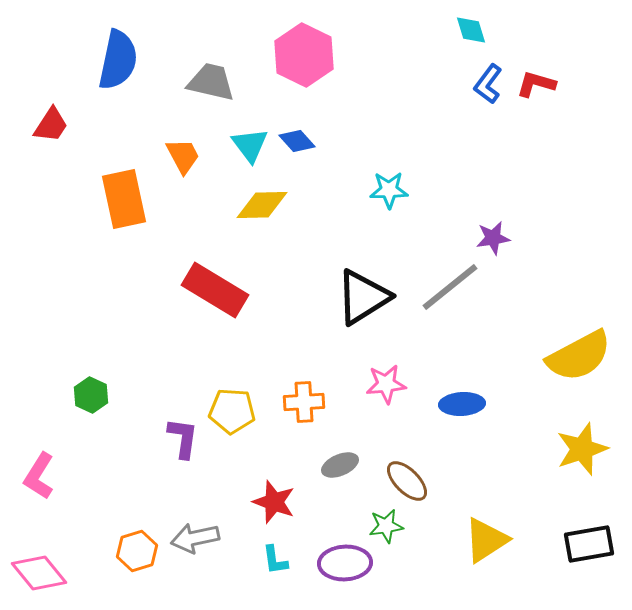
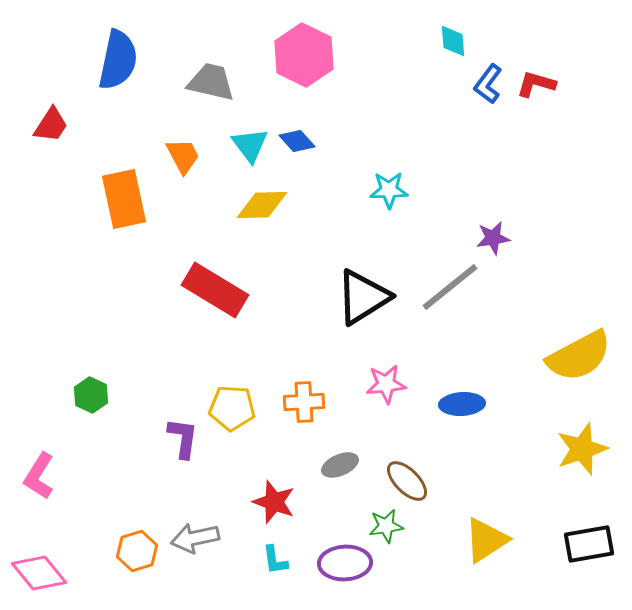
cyan diamond: moved 18 px left, 11 px down; rotated 12 degrees clockwise
yellow pentagon: moved 3 px up
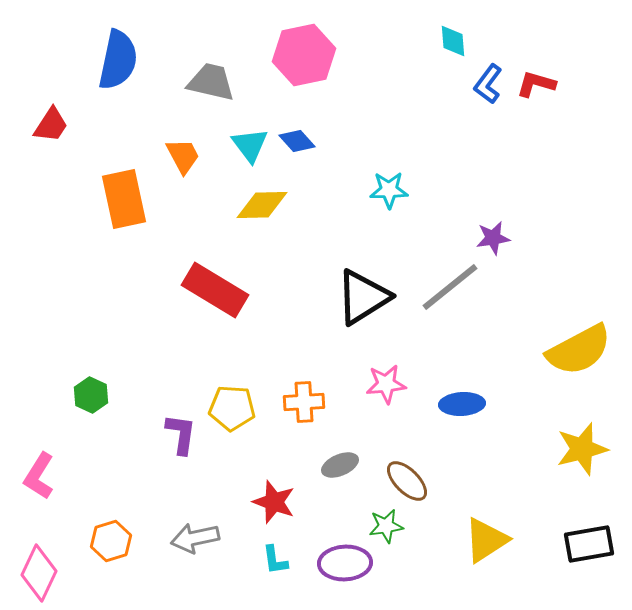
pink hexagon: rotated 22 degrees clockwise
yellow semicircle: moved 6 px up
purple L-shape: moved 2 px left, 4 px up
yellow star: rotated 4 degrees clockwise
orange hexagon: moved 26 px left, 10 px up
pink diamond: rotated 64 degrees clockwise
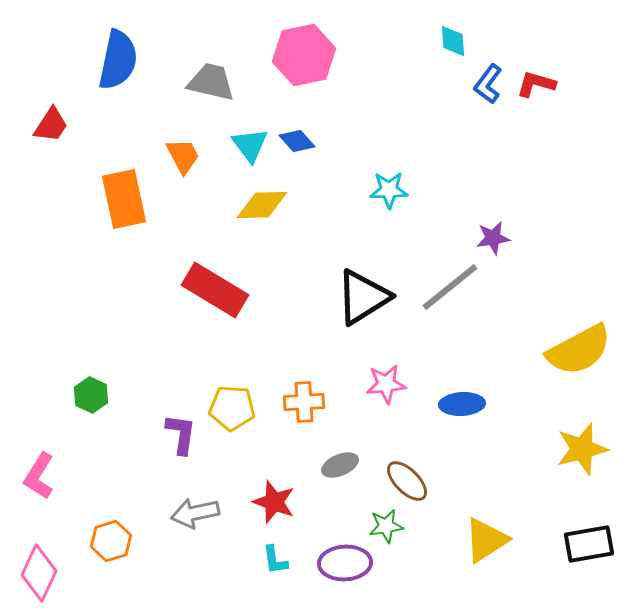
gray arrow: moved 25 px up
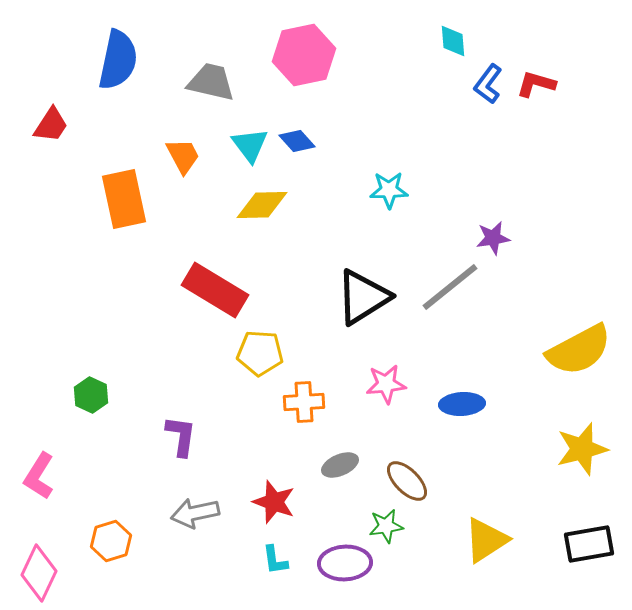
yellow pentagon: moved 28 px right, 55 px up
purple L-shape: moved 2 px down
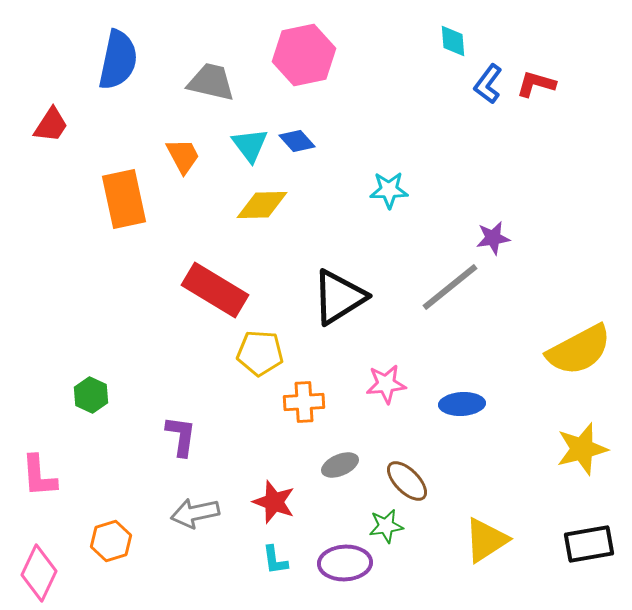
black triangle: moved 24 px left
pink L-shape: rotated 36 degrees counterclockwise
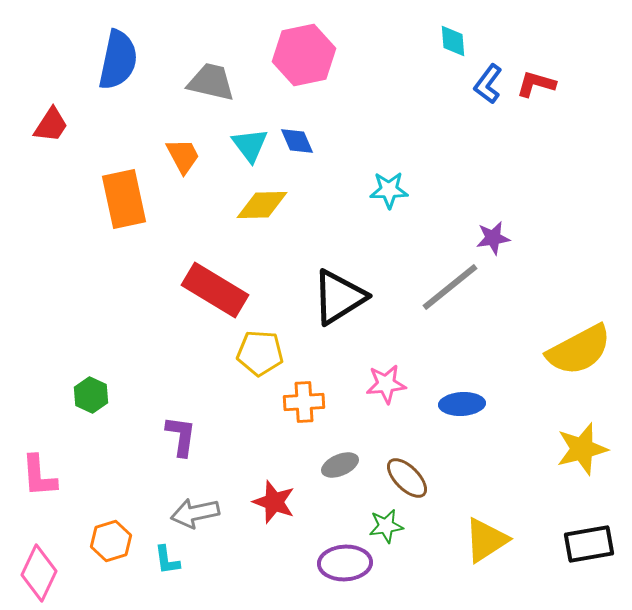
blue diamond: rotated 18 degrees clockwise
brown ellipse: moved 3 px up
cyan L-shape: moved 108 px left
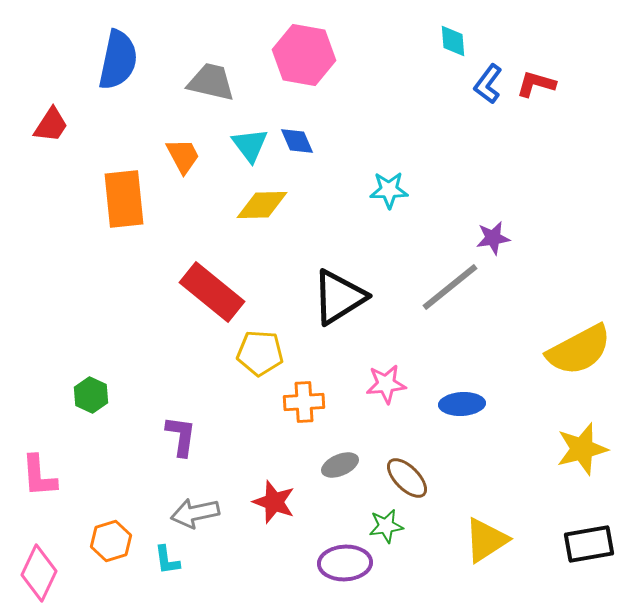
pink hexagon: rotated 22 degrees clockwise
orange rectangle: rotated 6 degrees clockwise
red rectangle: moved 3 px left, 2 px down; rotated 8 degrees clockwise
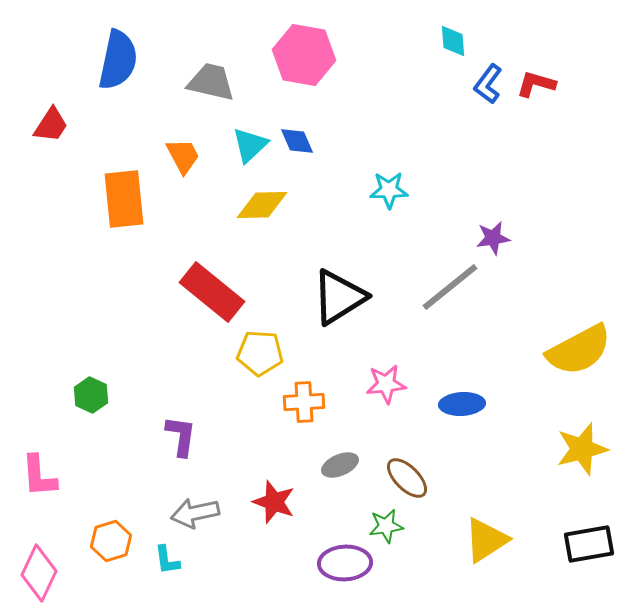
cyan triangle: rotated 24 degrees clockwise
